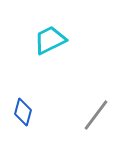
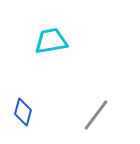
cyan trapezoid: moved 1 px right, 1 px down; rotated 16 degrees clockwise
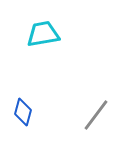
cyan trapezoid: moved 8 px left, 7 px up
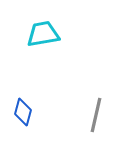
gray line: rotated 24 degrees counterclockwise
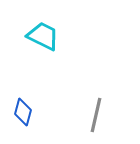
cyan trapezoid: moved 2 px down; rotated 36 degrees clockwise
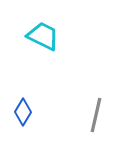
blue diamond: rotated 16 degrees clockwise
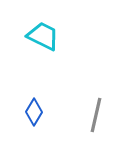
blue diamond: moved 11 px right
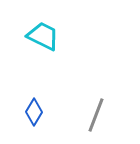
gray line: rotated 8 degrees clockwise
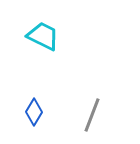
gray line: moved 4 px left
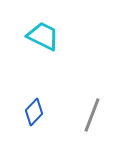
blue diamond: rotated 12 degrees clockwise
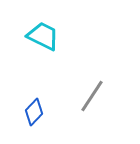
gray line: moved 19 px up; rotated 12 degrees clockwise
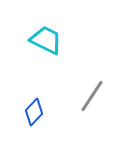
cyan trapezoid: moved 3 px right, 4 px down
